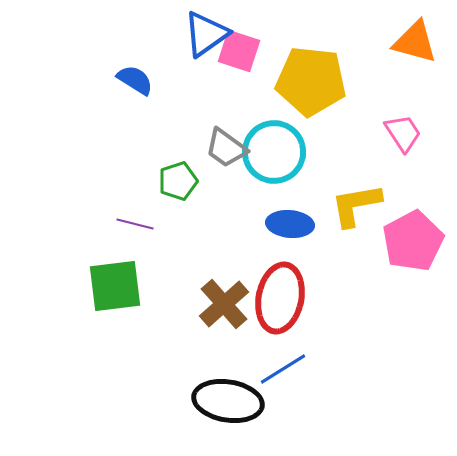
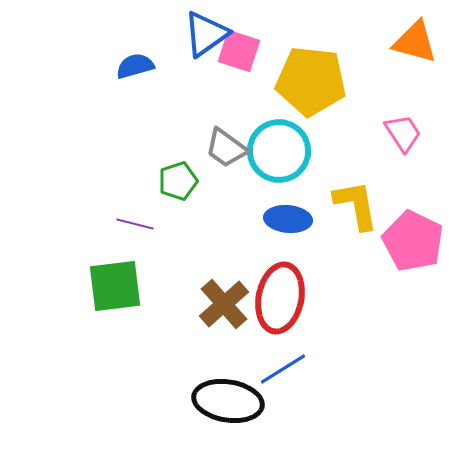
blue semicircle: moved 14 px up; rotated 48 degrees counterclockwise
cyan circle: moved 5 px right, 1 px up
yellow L-shape: rotated 90 degrees clockwise
blue ellipse: moved 2 px left, 5 px up
pink pentagon: rotated 18 degrees counterclockwise
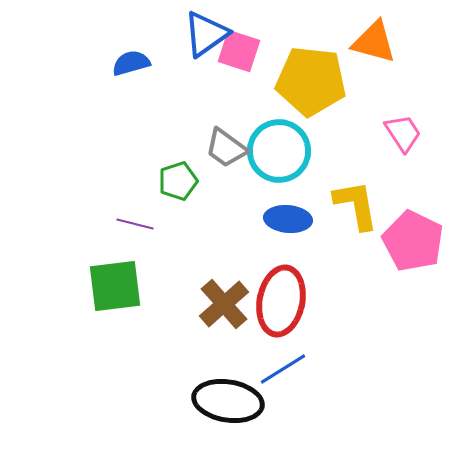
orange triangle: moved 41 px left
blue semicircle: moved 4 px left, 3 px up
red ellipse: moved 1 px right, 3 px down
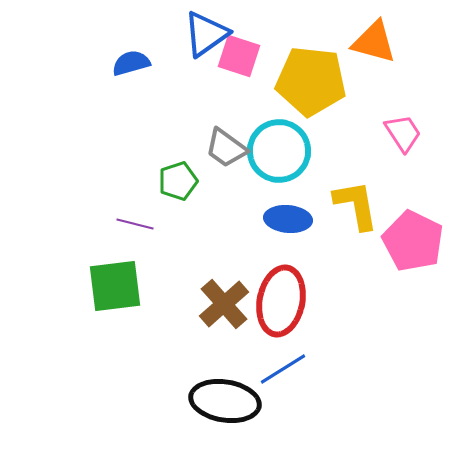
pink square: moved 5 px down
black ellipse: moved 3 px left
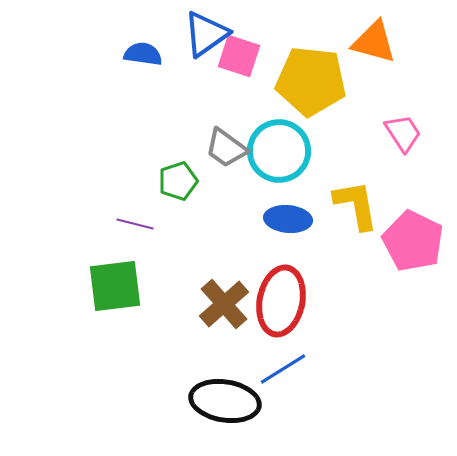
blue semicircle: moved 12 px right, 9 px up; rotated 24 degrees clockwise
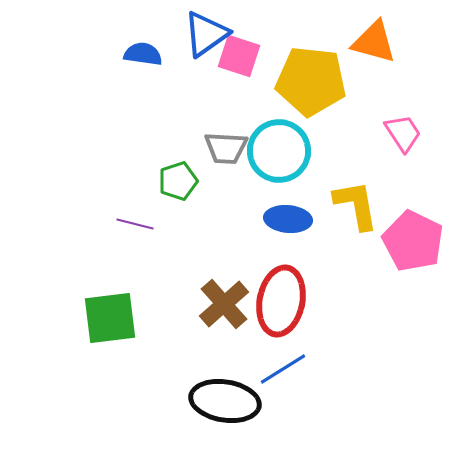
gray trapezoid: rotated 33 degrees counterclockwise
green square: moved 5 px left, 32 px down
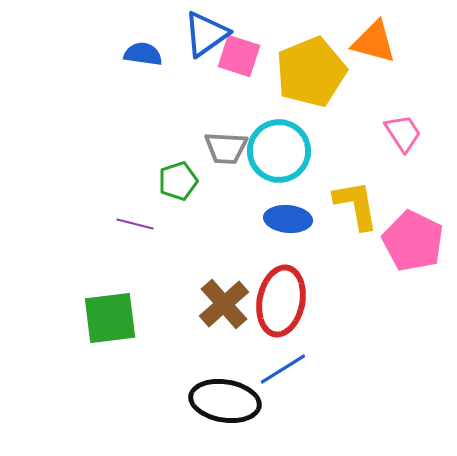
yellow pentagon: moved 9 px up; rotated 28 degrees counterclockwise
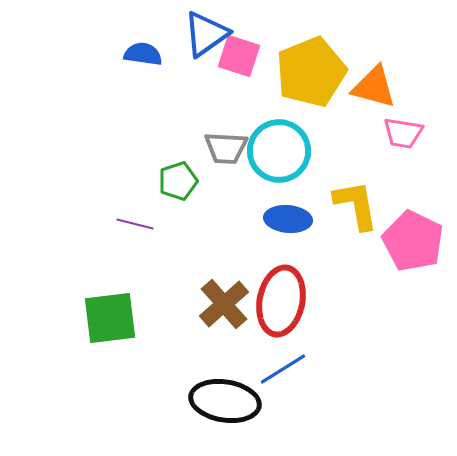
orange triangle: moved 45 px down
pink trapezoid: rotated 132 degrees clockwise
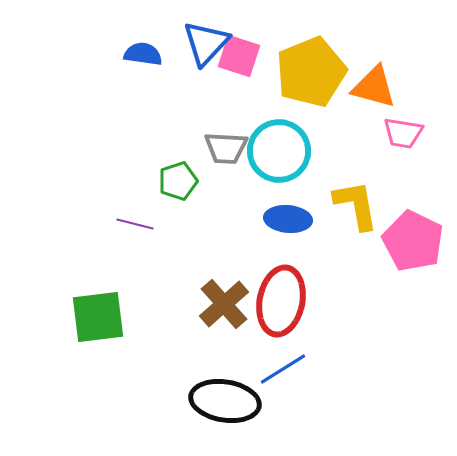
blue triangle: moved 9 px down; rotated 12 degrees counterclockwise
green square: moved 12 px left, 1 px up
